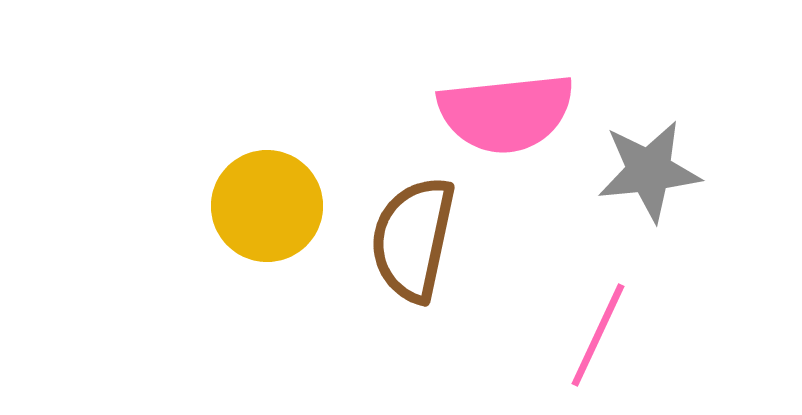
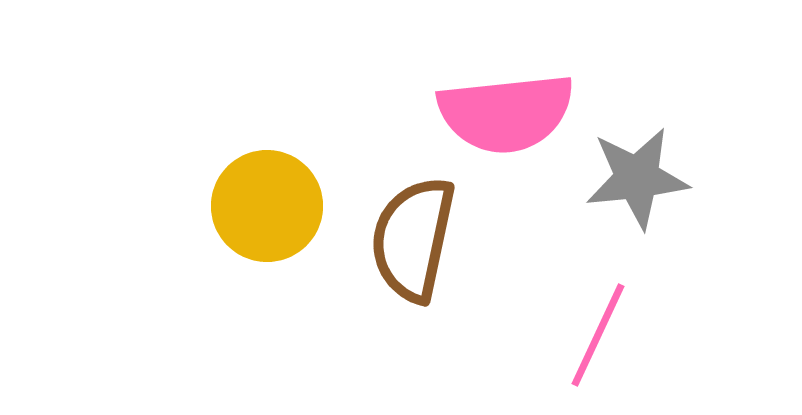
gray star: moved 12 px left, 7 px down
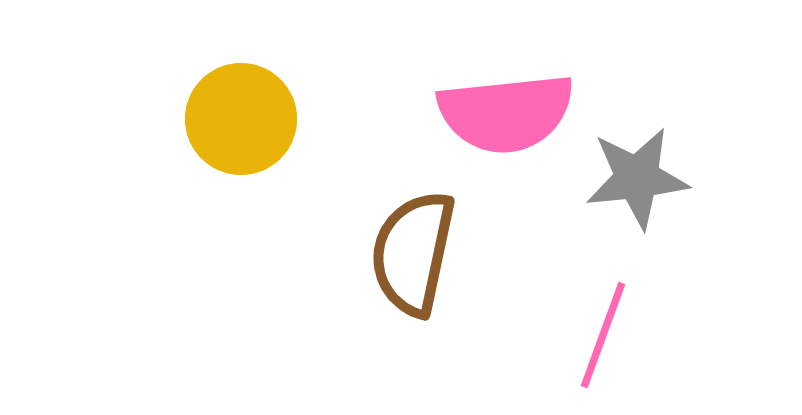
yellow circle: moved 26 px left, 87 px up
brown semicircle: moved 14 px down
pink line: moved 5 px right; rotated 5 degrees counterclockwise
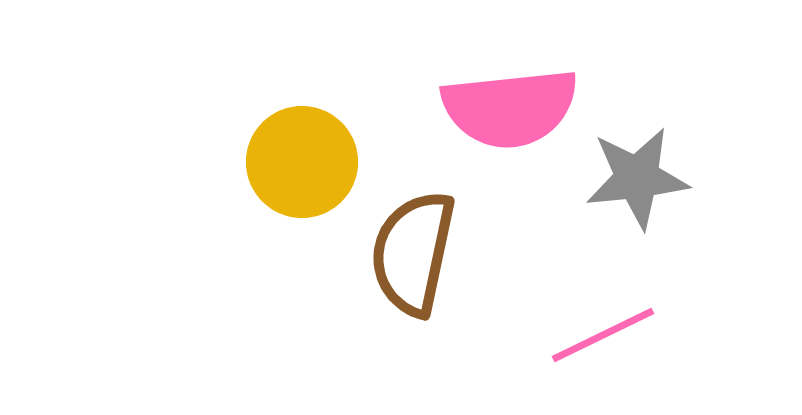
pink semicircle: moved 4 px right, 5 px up
yellow circle: moved 61 px right, 43 px down
pink line: rotated 44 degrees clockwise
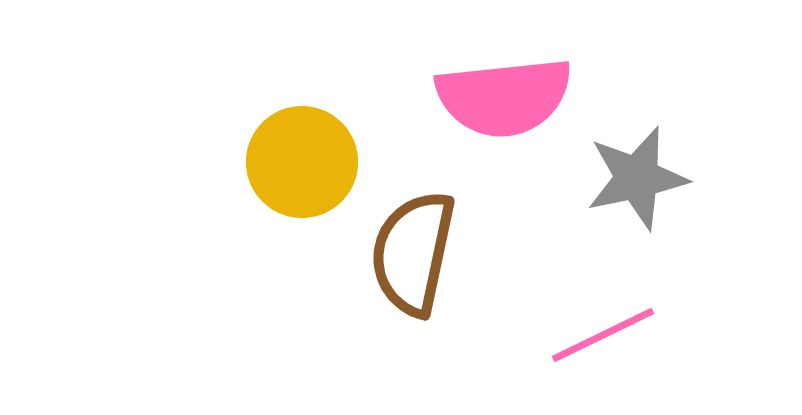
pink semicircle: moved 6 px left, 11 px up
gray star: rotated 6 degrees counterclockwise
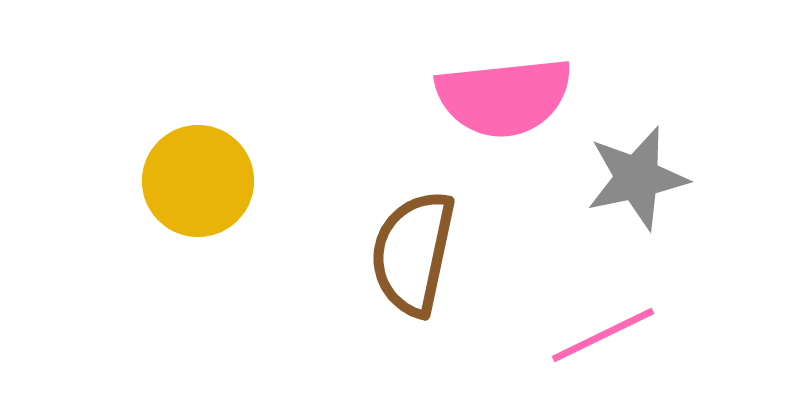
yellow circle: moved 104 px left, 19 px down
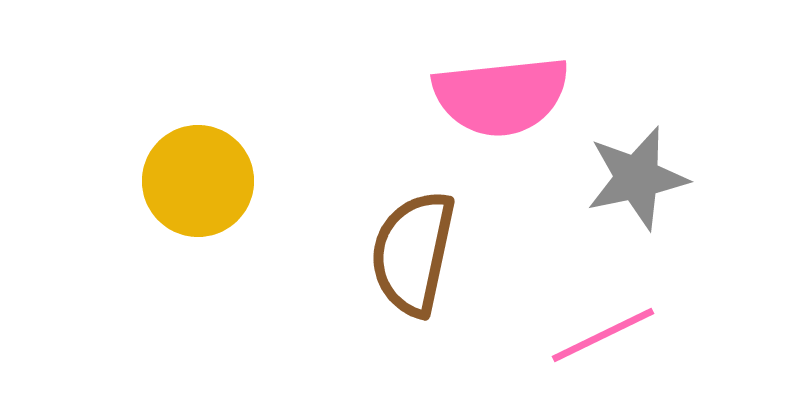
pink semicircle: moved 3 px left, 1 px up
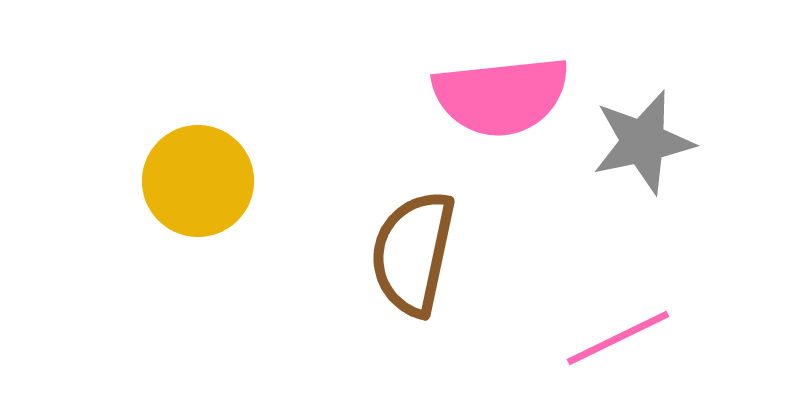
gray star: moved 6 px right, 36 px up
pink line: moved 15 px right, 3 px down
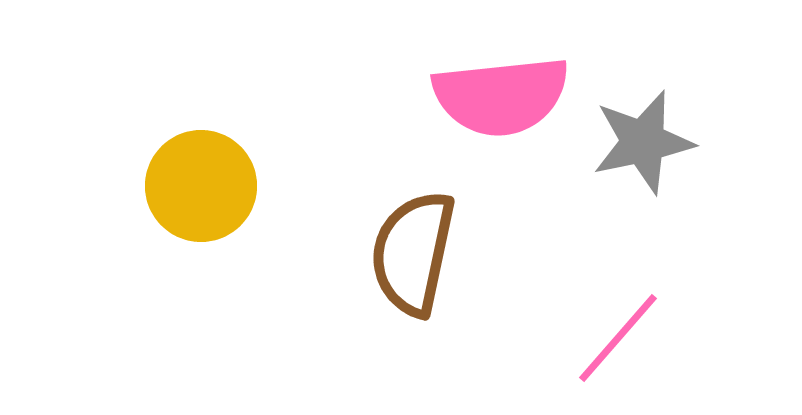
yellow circle: moved 3 px right, 5 px down
pink line: rotated 23 degrees counterclockwise
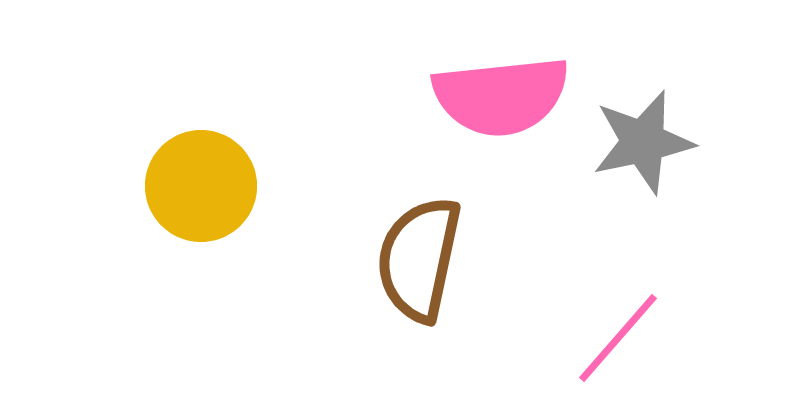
brown semicircle: moved 6 px right, 6 px down
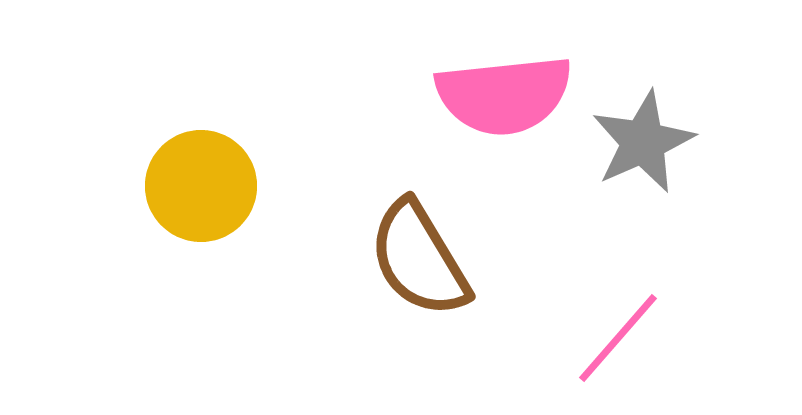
pink semicircle: moved 3 px right, 1 px up
gray star: rotated 12 degrees counterclockwise
brown semicircle: rotated 43 degrees counterclockwise
